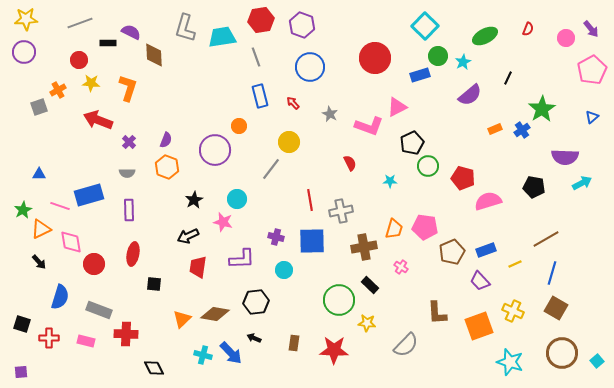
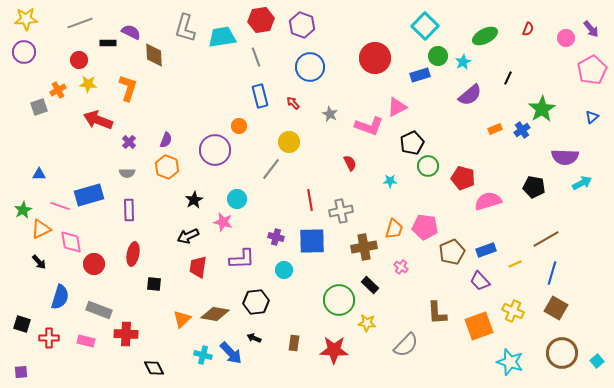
yellow star at (91, 83): moved 3 px left, 1 px down
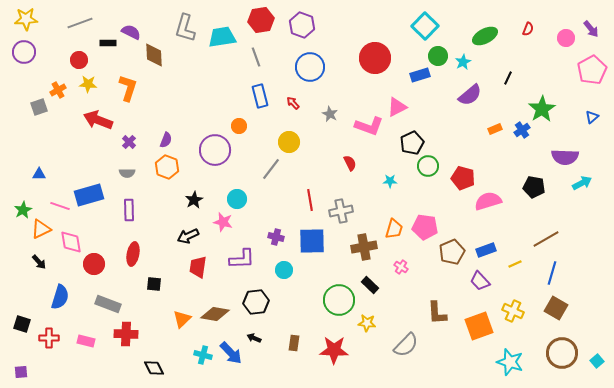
gray rectangle at (99, 310): moved 9 px right, 6 px up
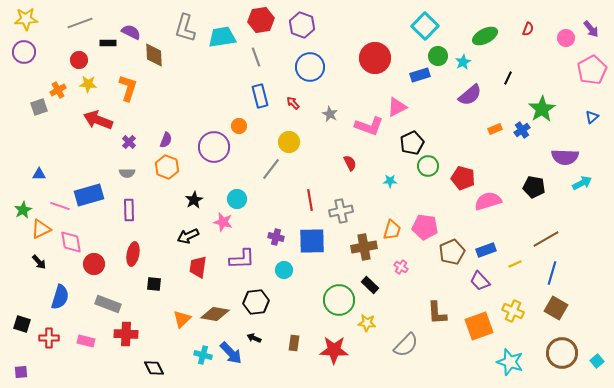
purple circle at (215, 150): moved 1 px left, 3 px up
orange trapezoid at (394, 229): moved 2 px left, 1 px down
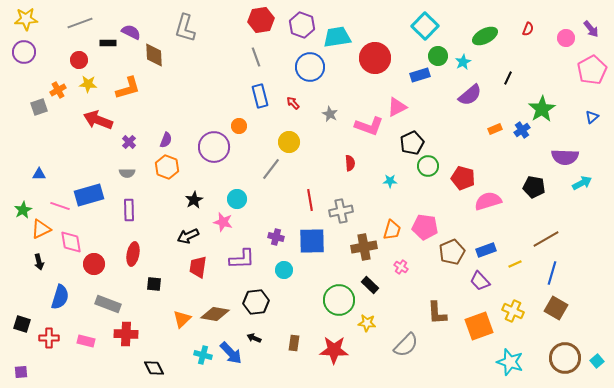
cyan trapezoid at (222, 37): moved 115 px right
orange L-shape at (128, 88): rotated 56 degrees clockwise
red semicircle at (350, 163): rotated 21 degrees clockwise
black arrow at (39, 262): rotated 28 degrees clockwise
brown circle at (562, 353): moved 3 px right, 5 px down
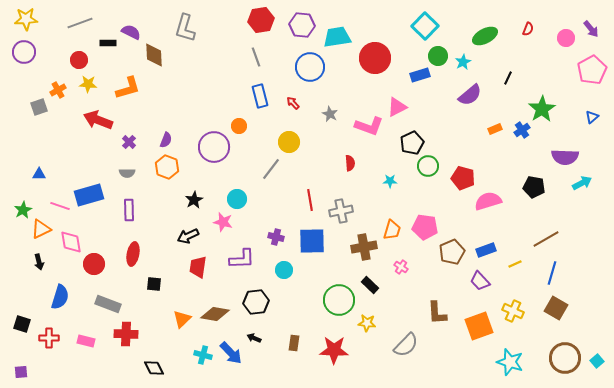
purple hexagon at (302, 25): rotated 15 degrees counterclockwise
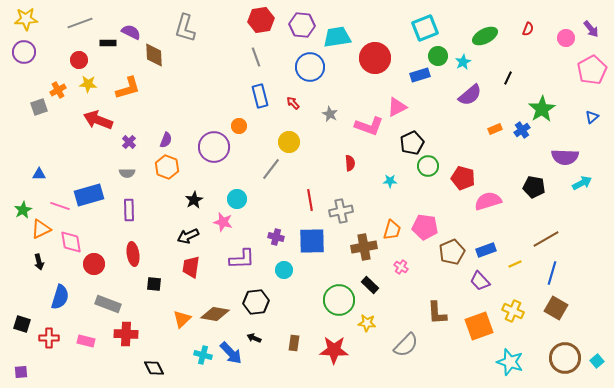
cyan square at (425, 26): moved 2 px down; rotated 24 degrees clockwise
red ellipse at (133, 254): rotated 20 degrees counterclockwise
red trapezoid at (198, 267): moved 7 px left
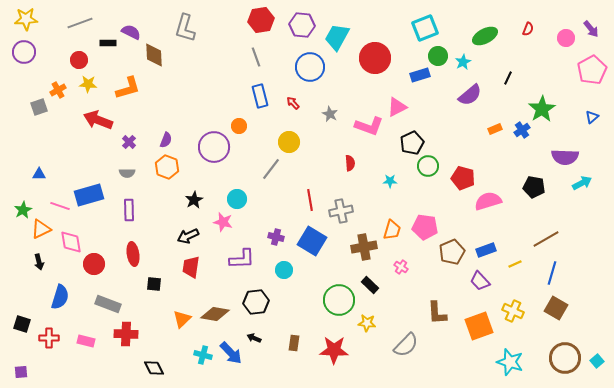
cyan trapezoid at (337, 37): rotated 52 degrees counterclockwise
blue square at (312, 241): rotated 32 degrees clockwise
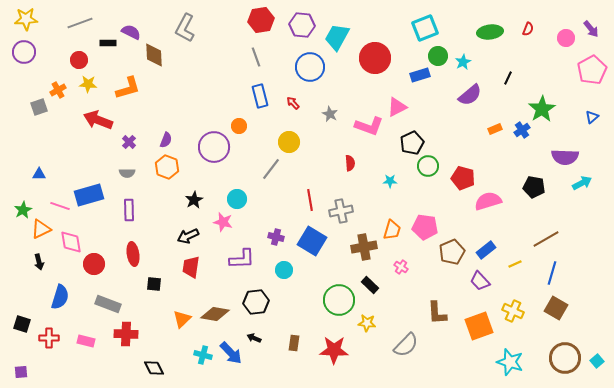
gray L-shape at (185, 28): rotated 12 degrees clockwise
green ellipse at (485, 36): moved 5 px right, 4 px up; rotated 20 degrees clockwise
blue rectangle at (486, 250): rotated 18 degrees counterclockwise
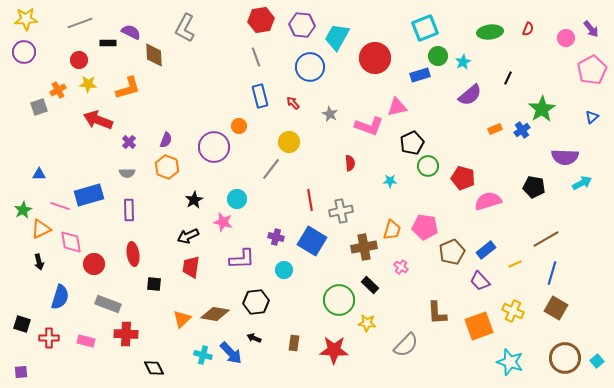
pink triangle at (397, 107): rotated 15 degrees clockwise
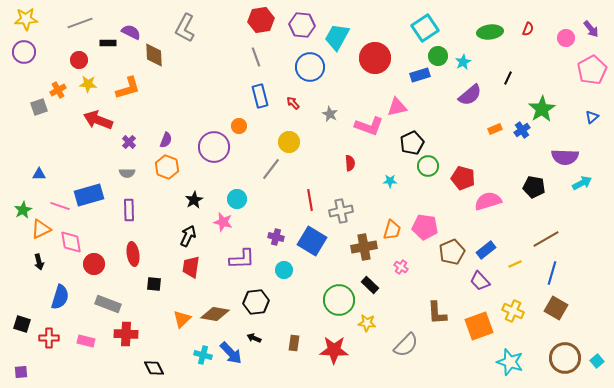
cyan square at (425, 28): rotated 12 degrees counterclockwise
black arrow at (188, 236): rotated 140 degrees clockwise
